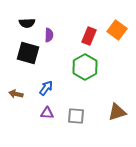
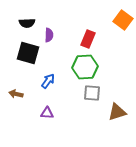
orange square: moved 6 px right, 10 px up
red rectangle: moved 1 px left, 3 px down
green hexagon: rotated 25 degrees clockwise
blue arrow: moved 2 px right, 7 px up
gray square: moved 16 px right, 23 px up
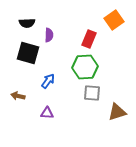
orange square: moved 9 px left; rotated 18 degrees clockwise
red rectangle: moved 1 px right
brown arrow: moved 2 px right, 2 px down
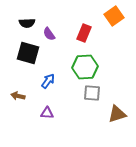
orange square: moved 4 px up
purple semicircle: moved 1 px up; rotated 144 degrees clockwise
red rectangle: moved 5 px left, 6 px up
brown triangle: moved 2 px down
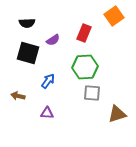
purple semicircle: moved 4 px right, 6 px down; rotated 88 degrees counterclockwise
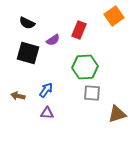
black semicircle: rotated 28 degrees clockwise
red rectangle: moved 5 px left, 3 px up
blue arrow: moved 2 px left, 9 px down
